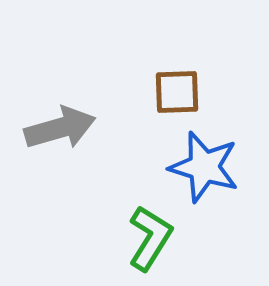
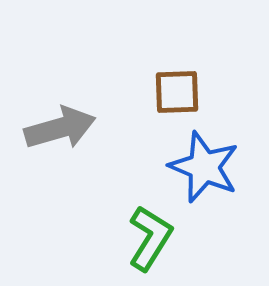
blue star: rotated 6 degrees clockwise
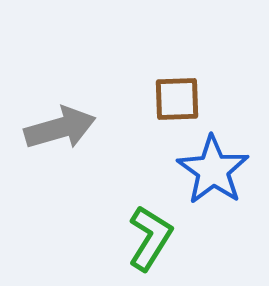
brown square: moved 7 px down
blue star: moved 9 px right, 3 px down; rotated 12 degrees clockwise
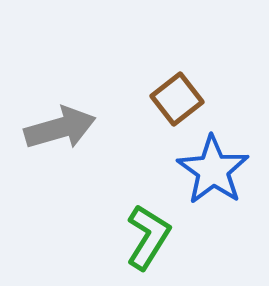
brown square: rotated 36 degrees counterclockwise
green L-shape: moved 2 px left, 1 px up
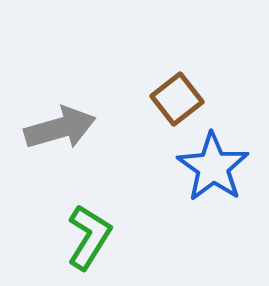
blue star: moved 3 px up
green L-shape: moved 59 px left
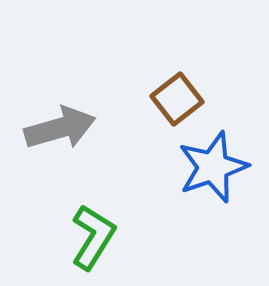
blue star: rotated 18 degrees clockwise
green L-shape: moved 4 px right
